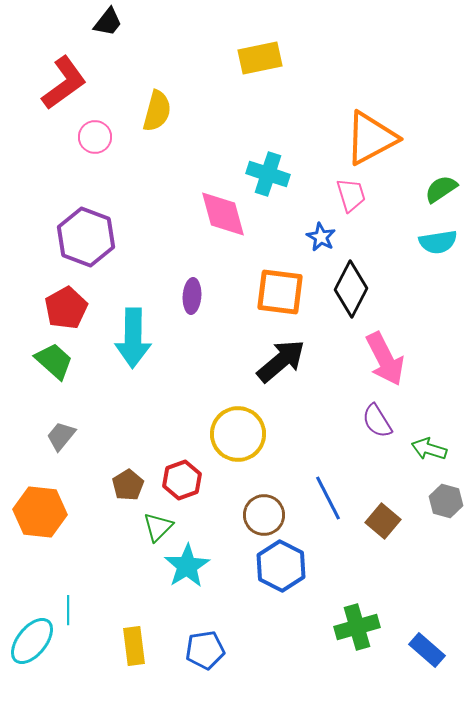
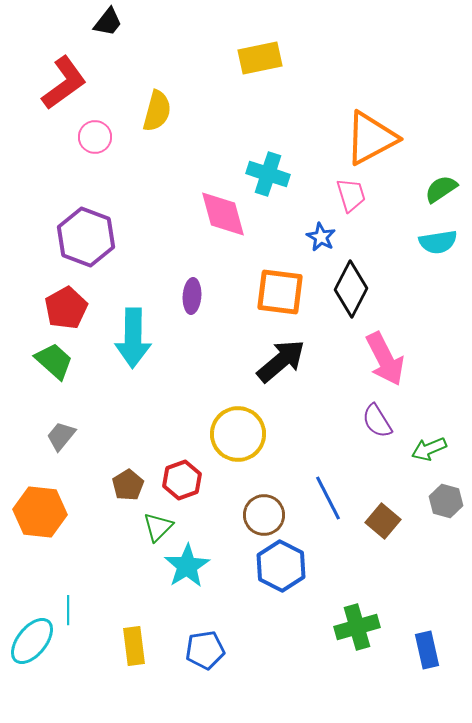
green arrow at (429, 449): rotated 40 degrees counterclockwise
blue rectangle at (427, 650): rotated 36 degrees clockwise
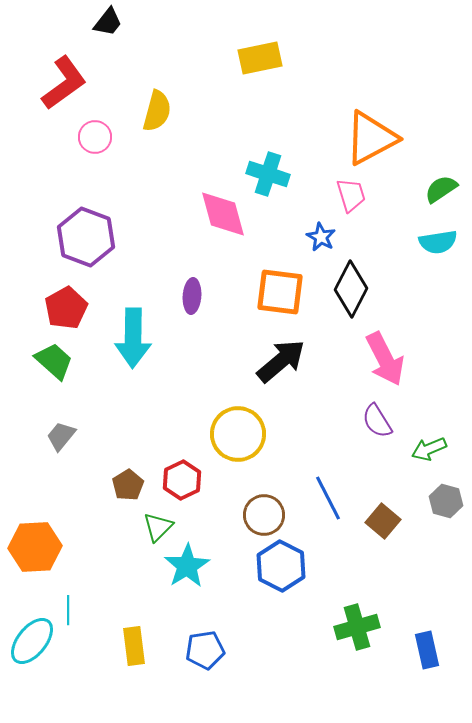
red hexagon at (182, 480): rotated 6 degrees counterclockwise
orange hexagon at (40, 512): moved 5 px left, 35 px down; rotated 9 degrees counterclockwise
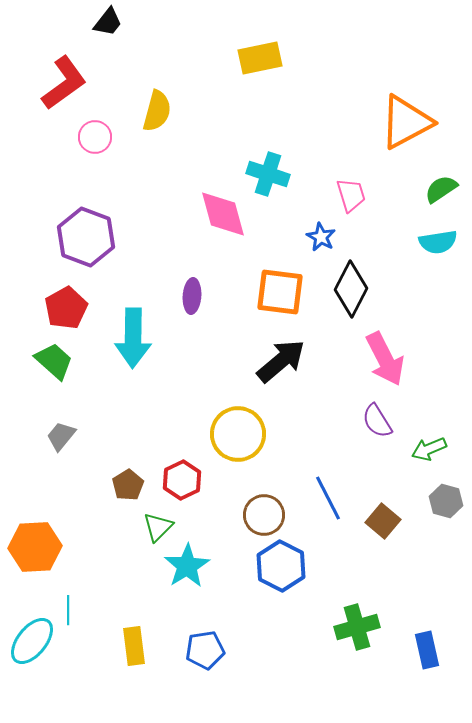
orange triangle at (371, 138): moved 35 px right, 16 px up
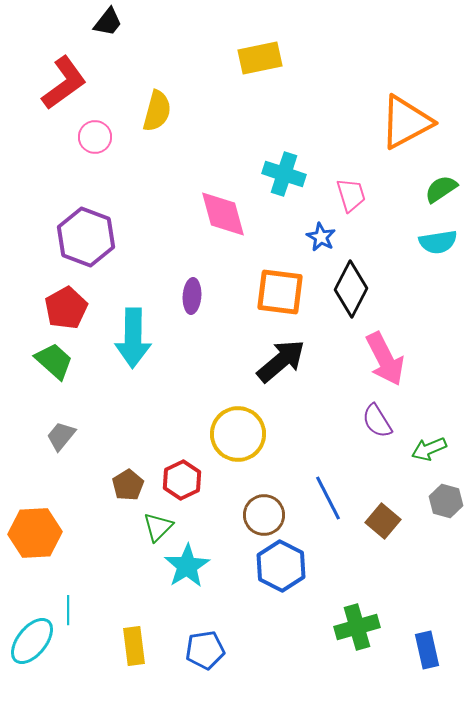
cyan cross at (268, 174): moved 16 px right
orange hexagon at (35, 547): moved 14 px up
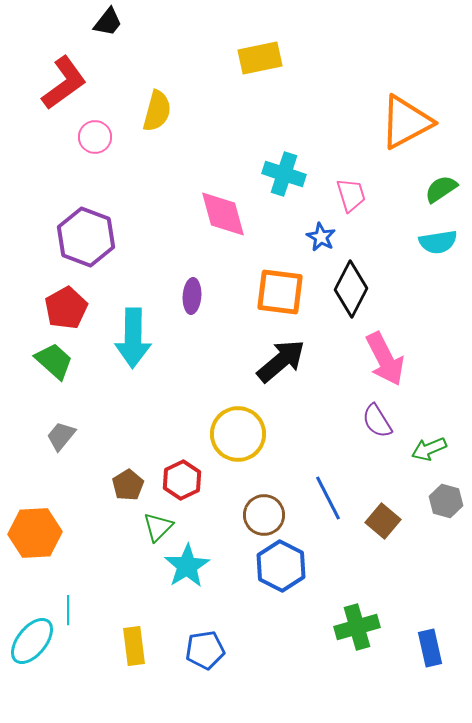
blue rectangle at (427, 650): moved 3 px right, 2 px up
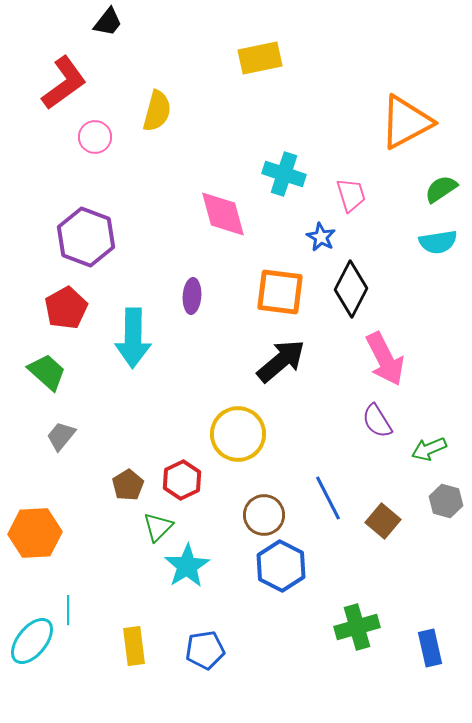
green trapezoid at (54, 361): moved 7 px left, 11 px down
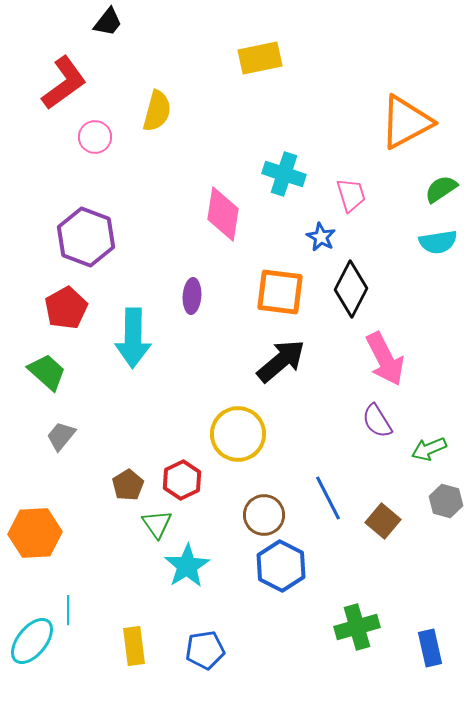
pink diamond at (223, 214): rotated 24 degrees clockwise
green triangle at (158, 527): moved 1 px left, 3 px up; rotated 20 degrees counterclockwise
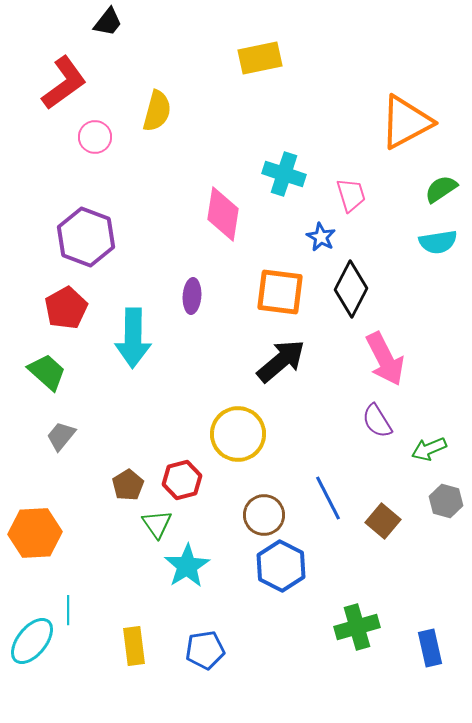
red hexagon at (182, 480): rotated 12 degrees clockwise
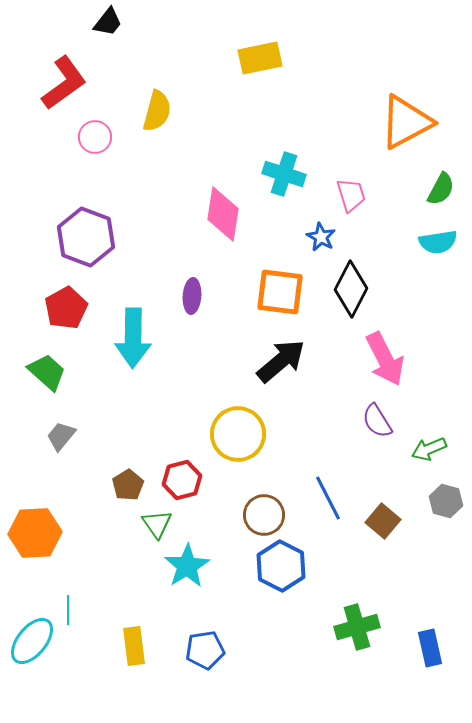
green semicircle at (441, 189): rotated 152 degrees clockwise
